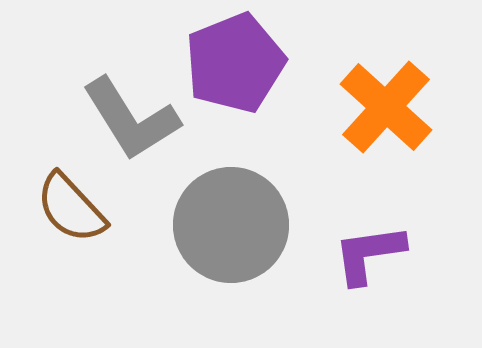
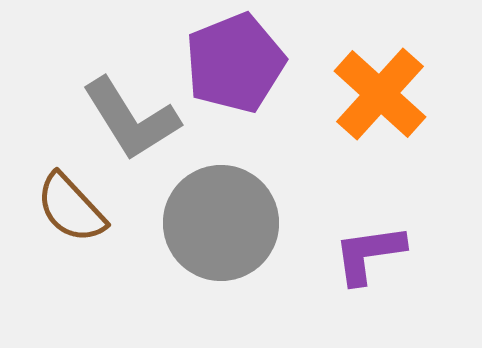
orange cross: moved 6 px left, 13 px up
gray circle: moved 10 px left, 2 px up
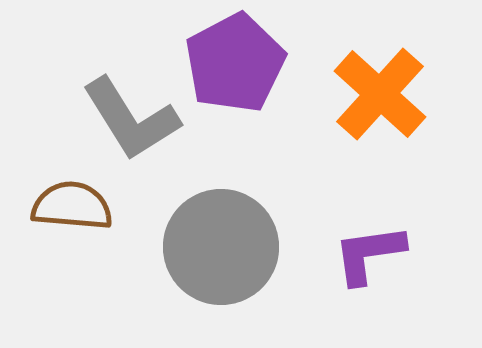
purple pentagon: rotated 6 degrees counterclockwise
brown semicircle: moved 1 px right, 2 px up; rotated 138 degrees clockwise
gray circle: moved 24 px down
